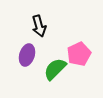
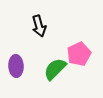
purple ellipse: moved 11 px left, 11 px down; rotated 20 degrees counterclockwise
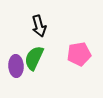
pink pentagon: rotated 15 degrees clockwise
green semicircle: moved 21 px left, 11 px up; rotated 20 degrees counterclockwise
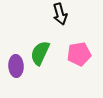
black arrow: moved 21 px right, 12 px up
green semicircle: moved 6 px right, 5 px up
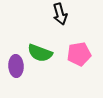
green semicircle: rotated 95 degrees counterclockwise
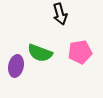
pink pentagon: moved 1 px right, 2 px up
purple ellipse: rotated 15 degrees clockwise
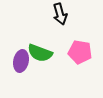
pink pentagon: rotated 20 degrees clockwise
purple ellipse: moved 5 px right, 5 px up
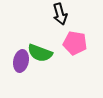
pink pentagon: moved 5 px left, 9 px up
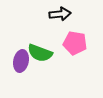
black arrow: rotated 80 degrees counterclockwise
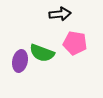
green semicircle: moved 2 px right
purple ellipse: moved 1 px left
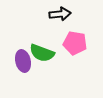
purple ellipse: moved 3 px right; rotated 25 degrees counterclockwise
